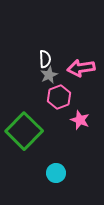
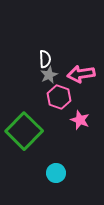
pink arrow: moved 6 px down
pink hexagon: rotated 20 degrees counterclockwise
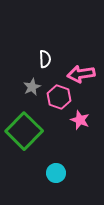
gray star: moved 17 px left, 12 px down
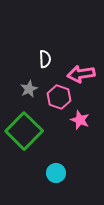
gray star: moved 3 px left, 2 px down
